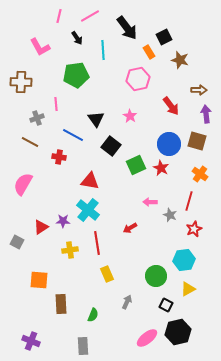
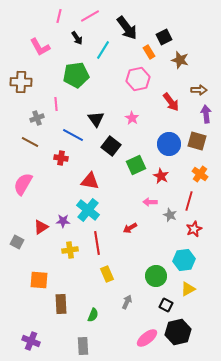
cyan line at (103, 50): rotated 36 degrees clockwise
red arrow at (171, 106): moved 4 px up
pink star at (130, 116): moved 2 px right, 2 px down
red cross at (59, 157): moved 2 px right, 1 px down
red star at (161, 168): moved 8 px down
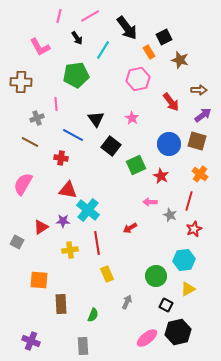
purple arrow at (206, 114): moved 3 px left, 1 px down; rotated 60 degrees clockwise
red triangle at (90, 181): moved 22 px left, 9 px down
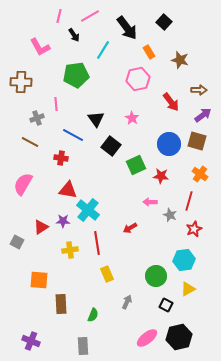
black square at (164, 37): moved 15 px up; rotated 21 degrees counterclockwise
black arrow at (77, 38): moved 3 px left, 3 px up
red star at (161, 176): rotated 21 degrees counterclockwise
black hexagon at (178, 332): moved 1 px right, 5 px down
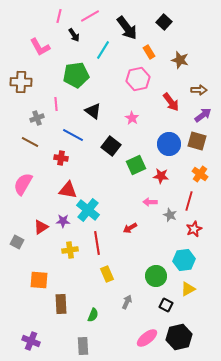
black triangle at (96, 119): moved 3 px left, 8 px up; rotated 18 degrees counterclockwise
